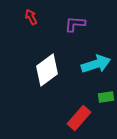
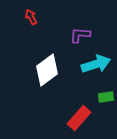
purple L-shape: moved 5 px right, 11 px down
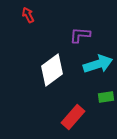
red arrow: moved 3 px left, 2 px up
cyan arrow: moved 2 px right
white diamond: moved 5 px right
red rectangle: moved 6 px left, 1 px up
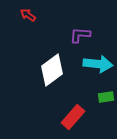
red arrow: rotated 28 degrees counterclockwise
cyan arrow: rotated 24 degrees clockwise
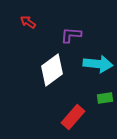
red arrow: moved 7 px down
purple L-shape: moved 9 px left
green rectangle: moved 1 px left, 1 px down
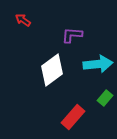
red arrow: moved 5 px left, 2 px up
purple L-shape: moved 1 px right
cyan arrow: rotated 12 degrees counterclockwise
green rectangle: rotated 42 degrees counterclockwise
